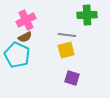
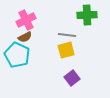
purple square: rotated 35 degrees clockwise
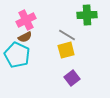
gray line: rotated 24 degrees clockwise
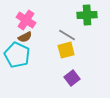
pink cross: rotated 30 degrees counterclockwise
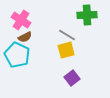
pink cross: moved 5 px left
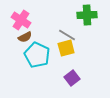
yellow square: moved 2 px up
cyan pentagon: moved 20 px right
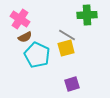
pink cross: moved 1 px left, 1 px up
purple square: moved 6 px down; rotated 21 degrees clockwise
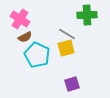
gray line: moved 1 px up
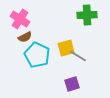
gray line: moved 11 px right, 22 px down
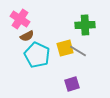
green cross: moved 2 px left, 10 px down
brown semicircle: moved 2 px right, 1 px up
yellow square: moved 1 px left
gray line: moved 5 px up
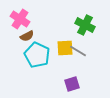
green cross: rotated 30 degrees clockwise
yellow square: rotated 12 degrees clockwise
